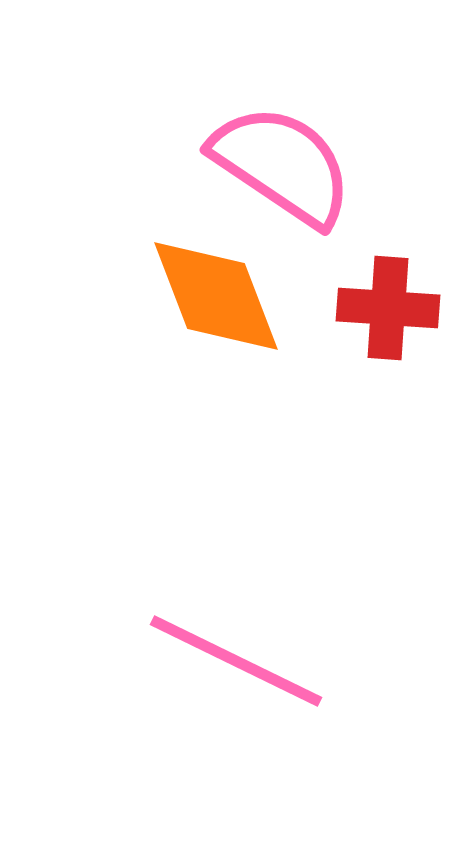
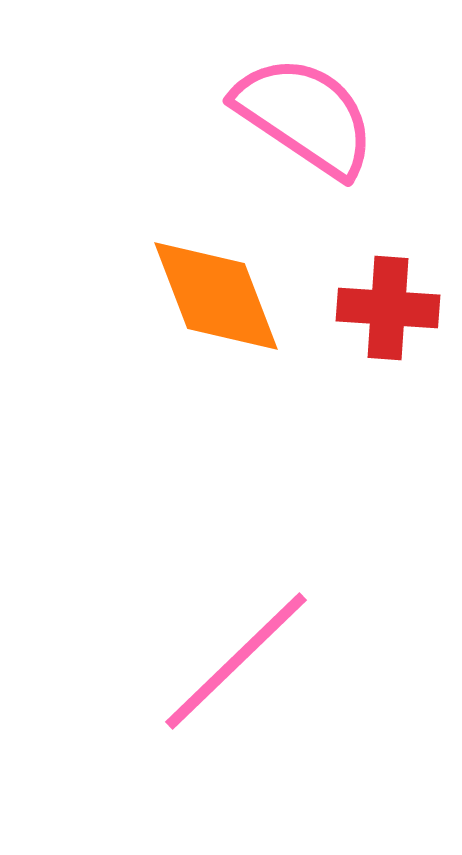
pink semicircle: moved 23 px right, 49 px up
pink line: rotated 70 degrees counterclockwise
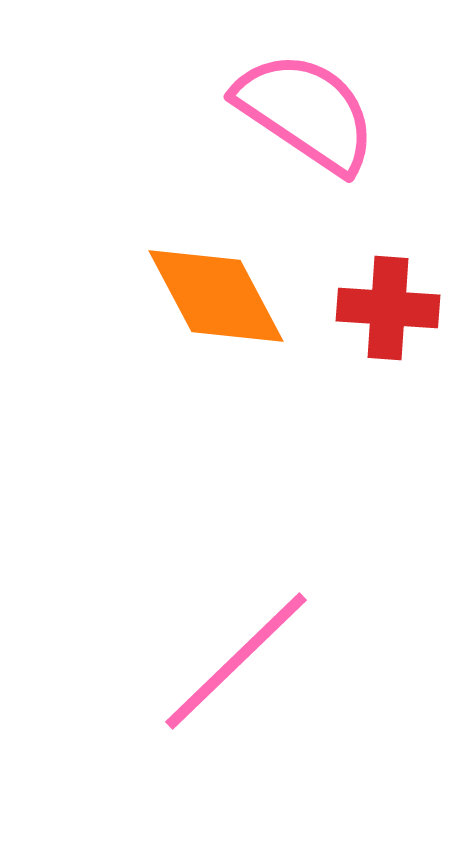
pink semicircle: moved 1 px right, 4 px up
orange diamond: rotated 7 degrees counterclockwise
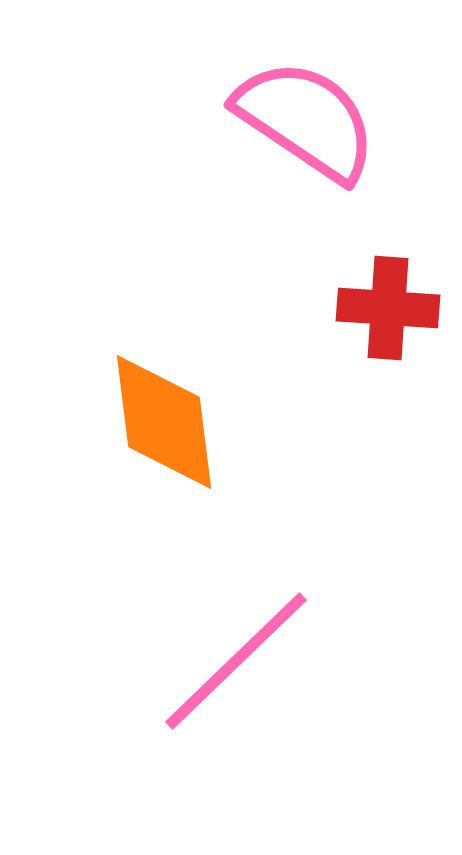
pink semicircle: moved 8 px down
orange diamond: moved 52 px left, 126 px down; rotated 21 degrees clockwise
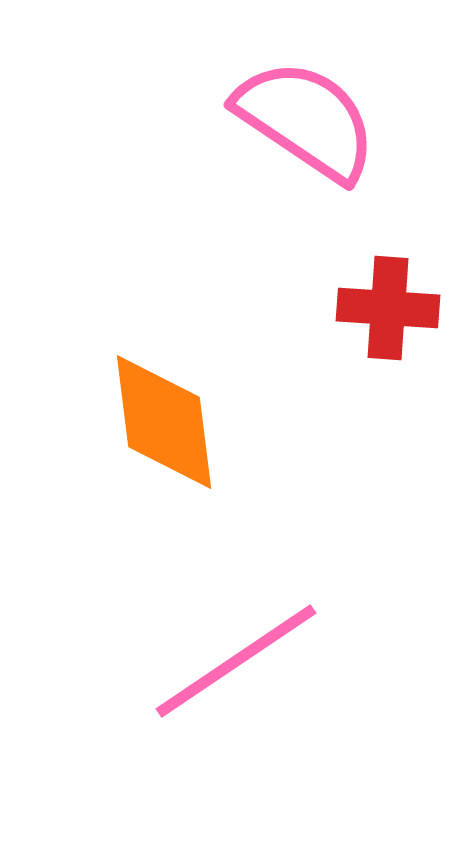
pink line: rotated 10 degrees clockwise
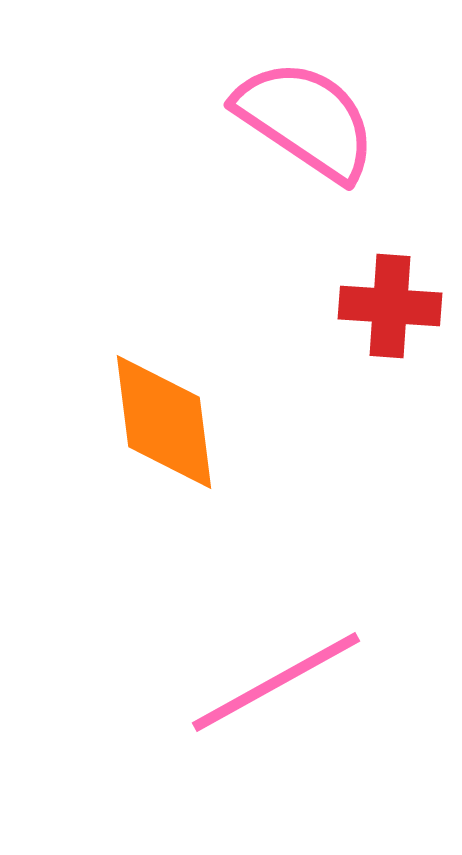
red cross: moved 2 px right, 2 px up
pink line: moved 40 px right, 21 px down; rotated 5 degrees clockwise
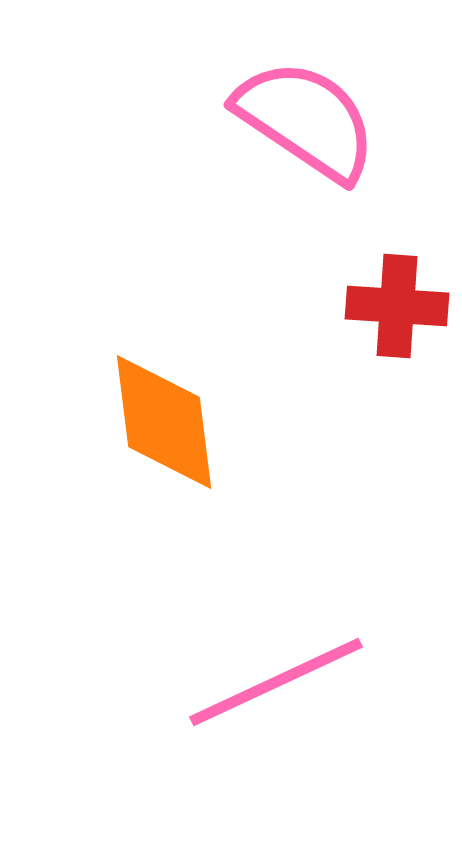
red cross: moved 7 px right
pink line: rotated 4 degrees clockwise
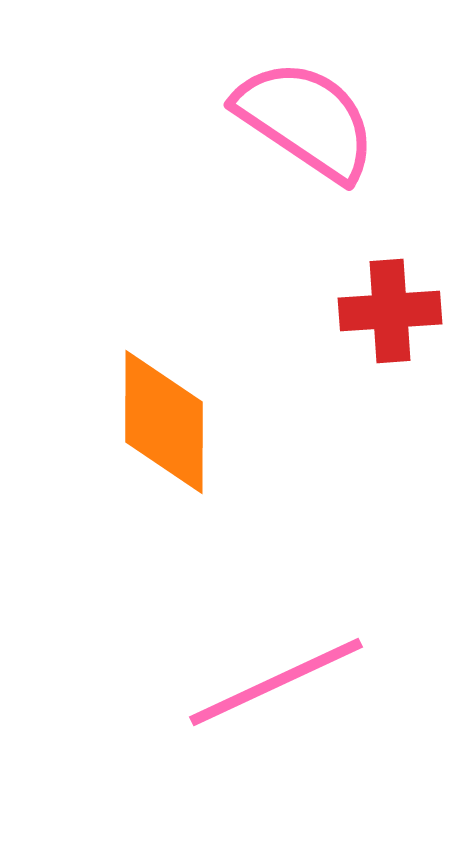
red cross: moved 7 px left, 5 px down; rotated 8 degrees counterclockwise
orange diamond: rotated 7 degrees clockwise
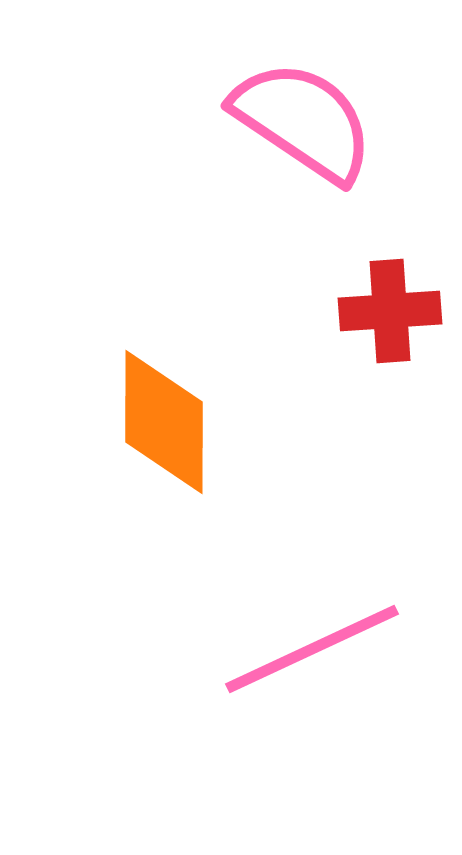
pink semicircle: moved 3 px left, 1 px down
pink line: moved 36 px right, 33 px up
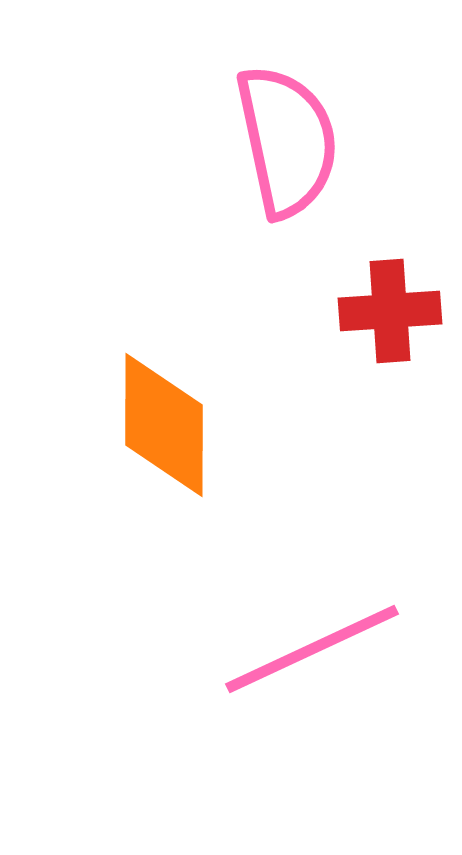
pink semicircle: moved 16 px left, 20 px down; rotated 44 degrees clockwise
orange diamond: moved 3 px down
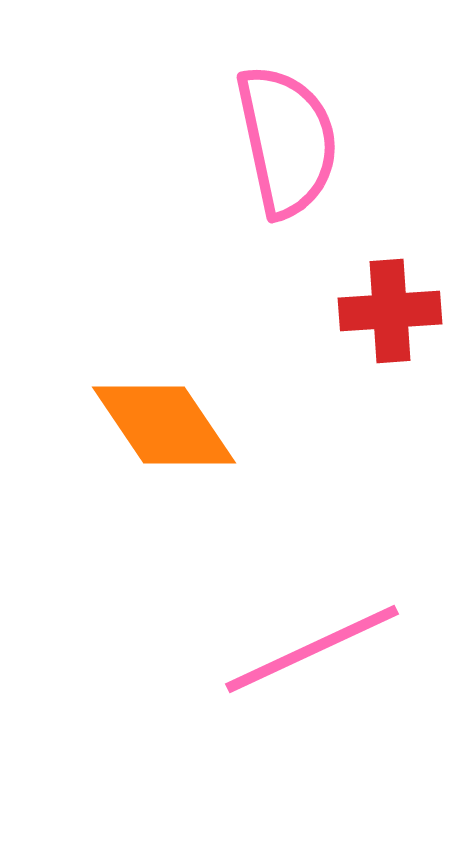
orange diamond: rotated 34 degrees counterclockwise
